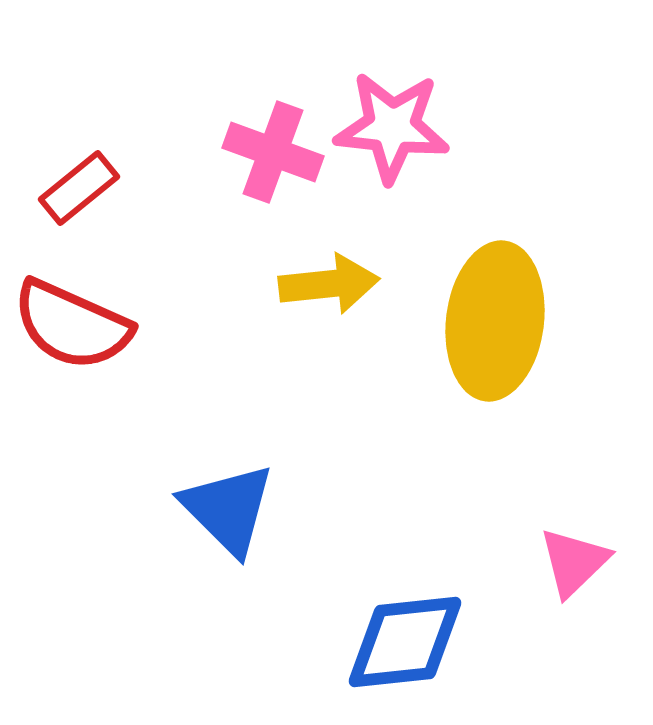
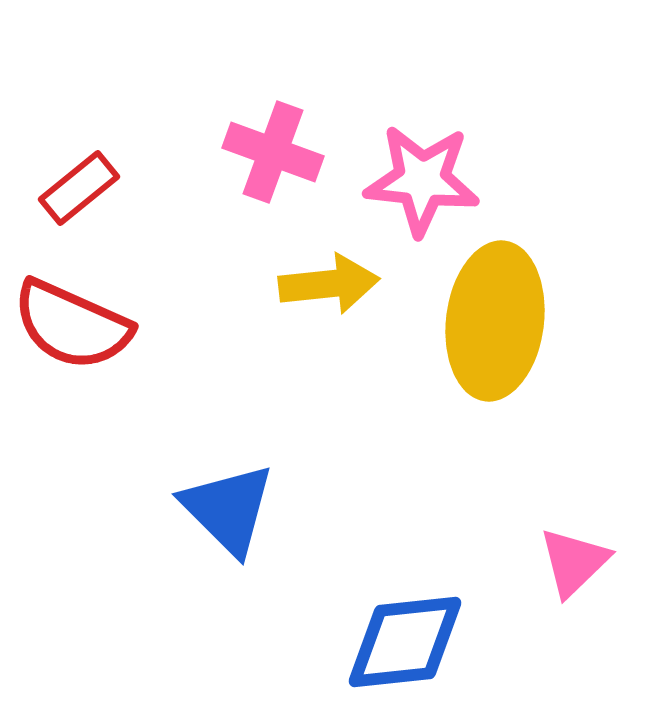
pink star: moved 30 px right, 53 px down
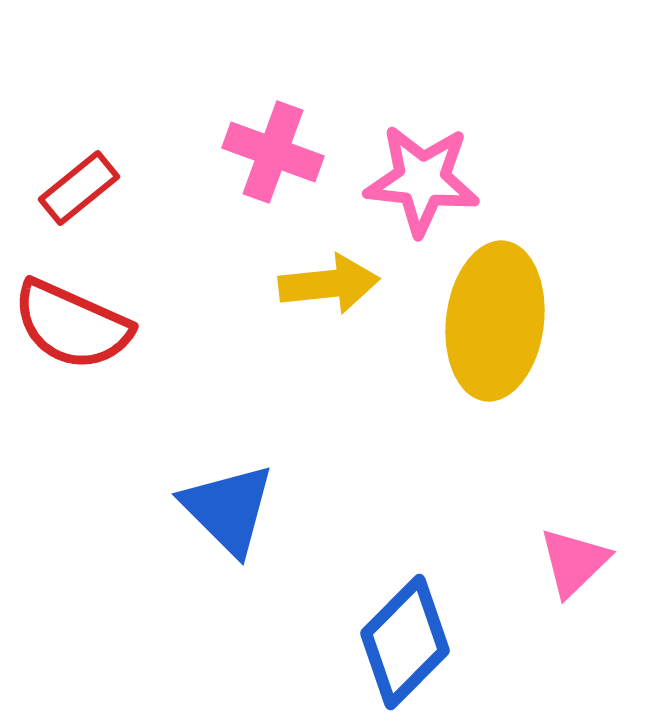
blue diamond: rotated 39 degrees counterclockwise
